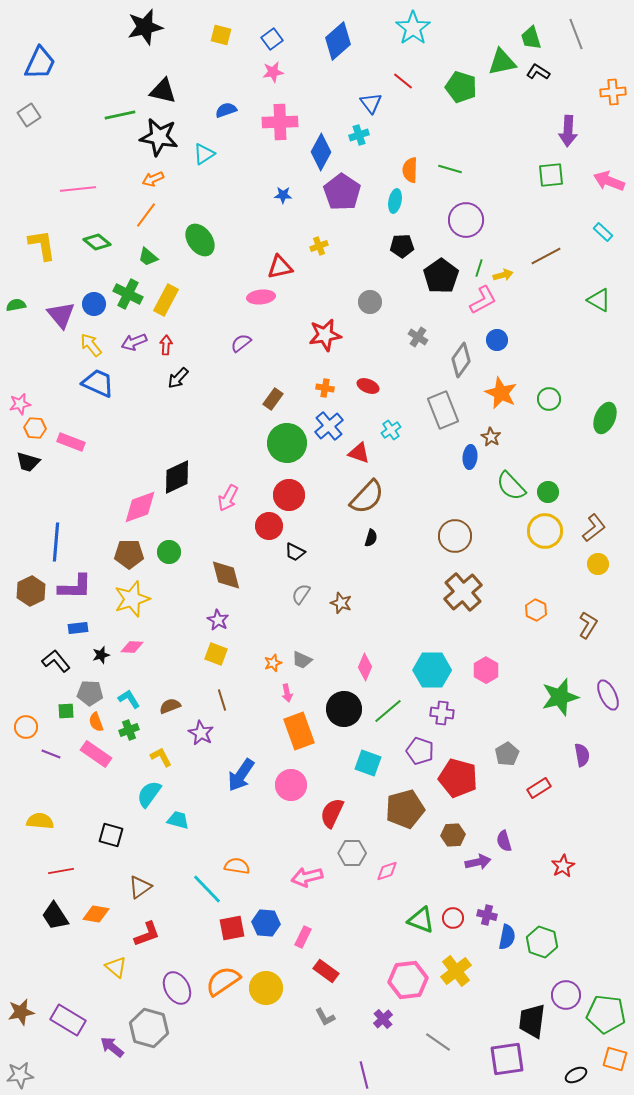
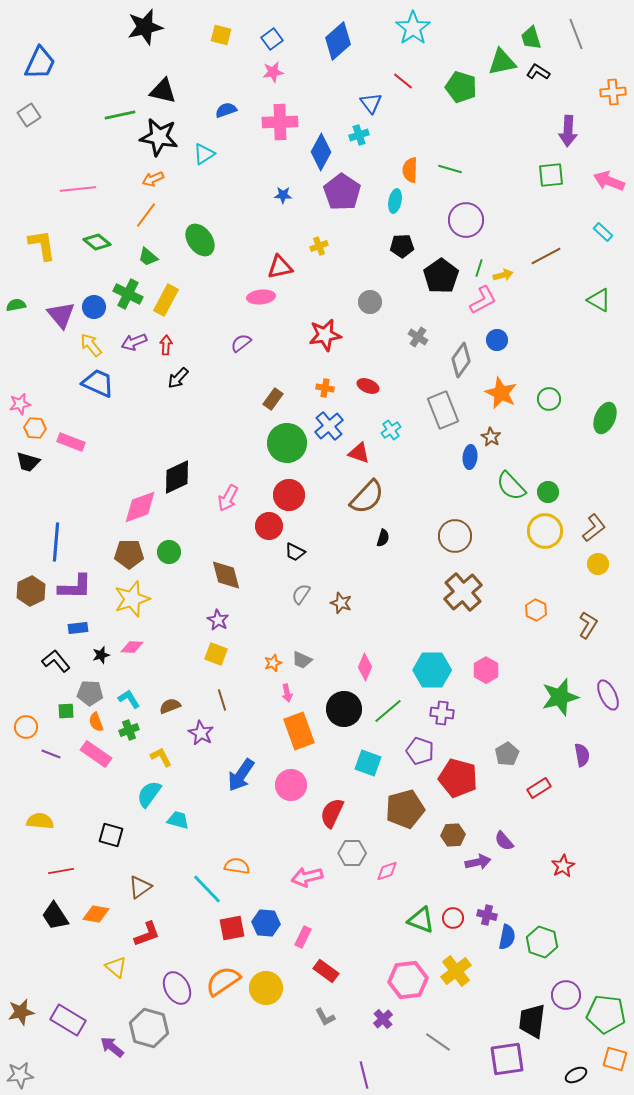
blue circle at (94, 304): moved 3 px down
black semicircle at (371, 538): moved 12 px right
purple semicircle at (504, 841): rotated 25 degrees counterclockwise
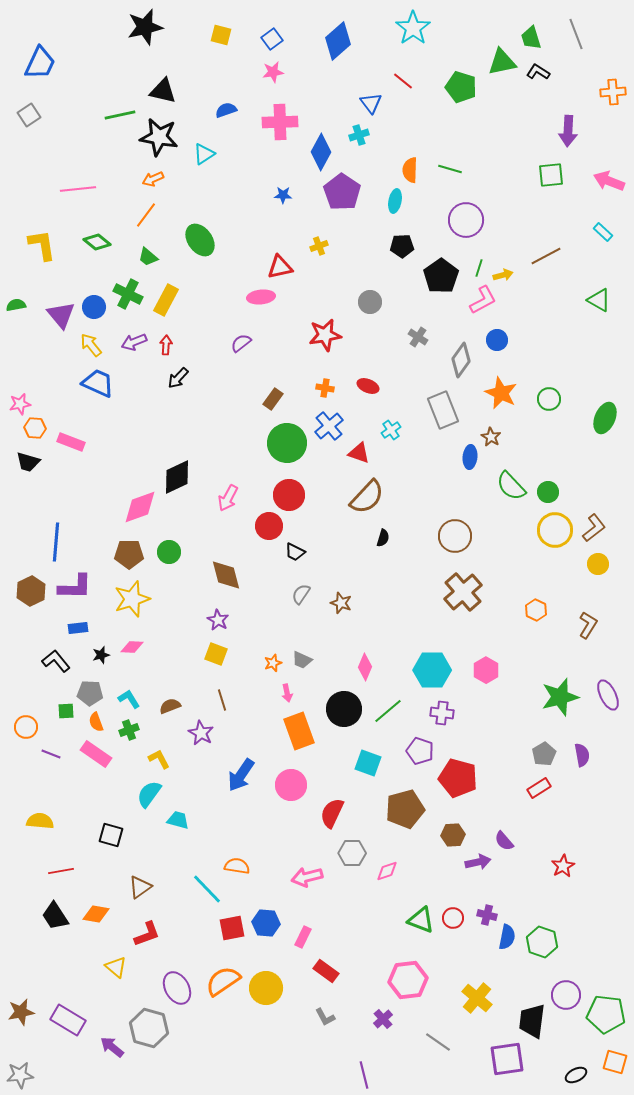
yellow circle at (545, 531): moved 10 px right, 1 px up
gray pentagon at (507, 754): moved 37 px right
yellow L-shape at (161, 757): moved 2 px left, 2 px down
yellow cross at (456, 971): moved 21 px right, 27 px down; rotated 12 degrees counterclockwise
orange square at (615, 1059): moved 3 px down
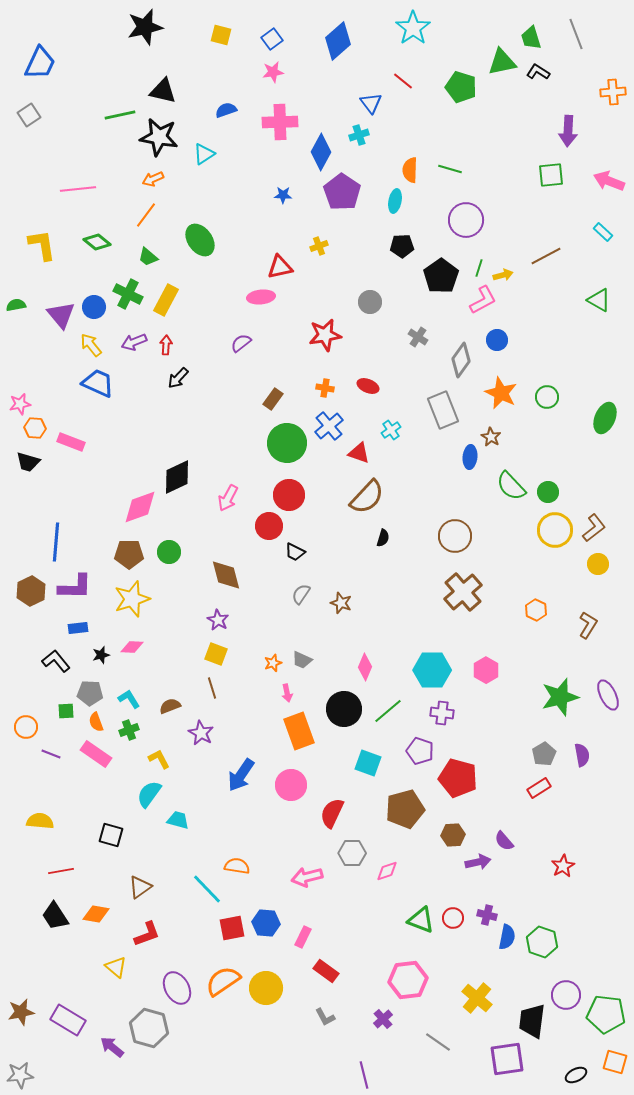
green circle at (549, 399): moved 2 px left, 2 px up
brown line at (222, 700): moved 10 px left, 12 px up
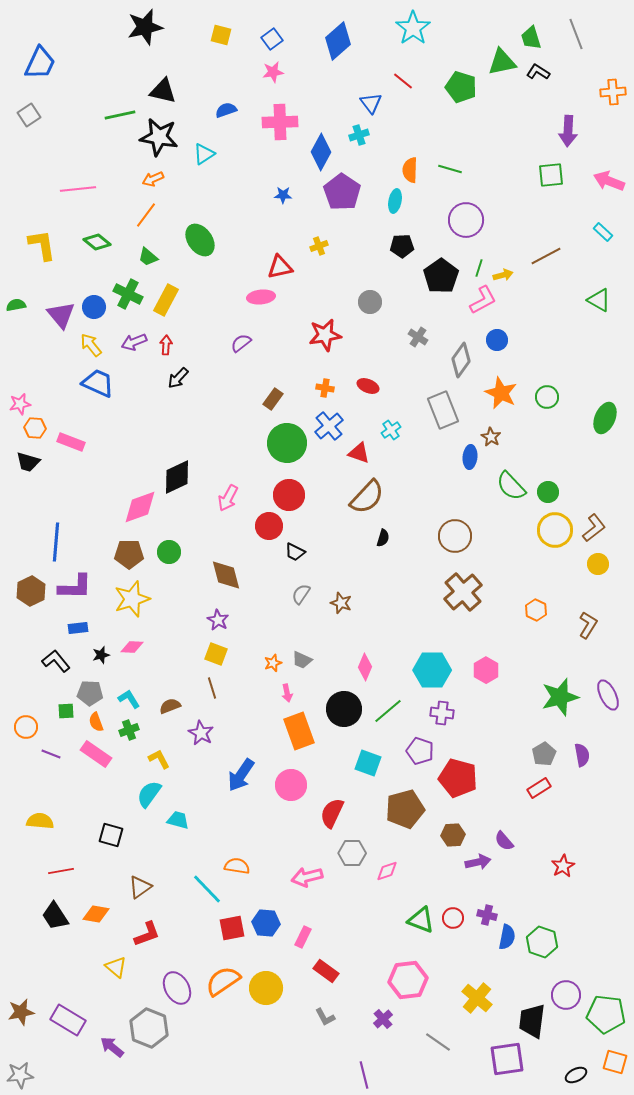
gray hexagon at (149, 1028): rotated 6 degrees clockwise
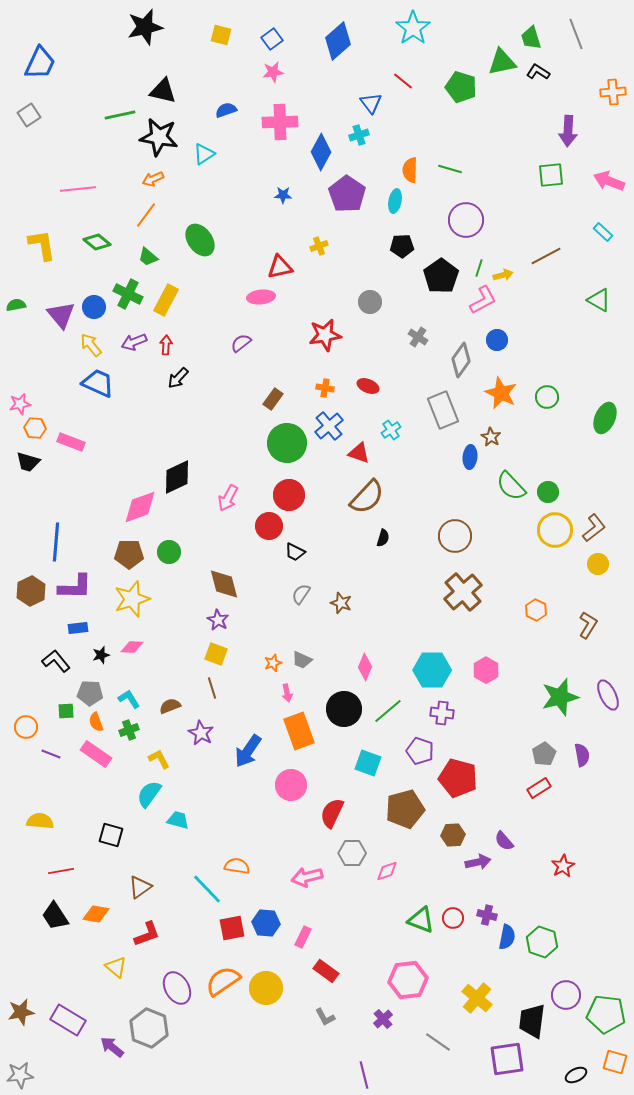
purple pentagon at (342, 192): moved 5 px right, 2 px down
brown diamond at (226, 575): moved 2 px left, 9 px down
blue arrow at (241, 775): moved 7 px right, 24 px up
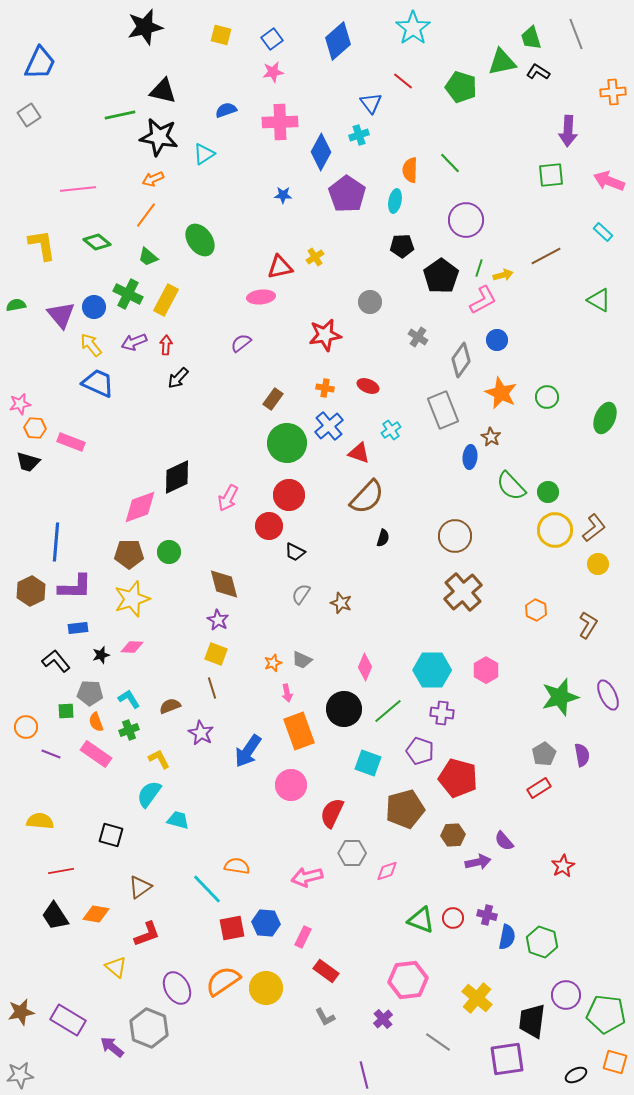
green line at (450, 169): moved 6 px up; rotated 30 degrees clockwise
yellow cross at (319, 246): moved 4 px left, 11 px down; rotated 12 degrees counterclockwise
